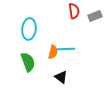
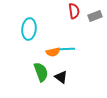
orange semicircle: rotated 64 degrees clockwise
green semicircle: moved 13 px right, 10 px down
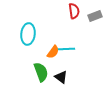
cyan ellipse: moved 1 px left, 5 px down
orange semicircle: rotated 40 degrees counterclockwise
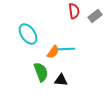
gray rectangle: rotated 16 degrees counterclockwise
cyan ellipse: rotated 40 degrees counterclockwise
black triangle: moved 3 px down; rotated 32 degrees counterclockwise
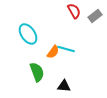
red semicircle: rotated 21 degrees counterclockwise
cyan line: rotated 18 degrees clockwise
green semicircle: moved 4 px left
black triangle: moved 3 px right, 6 px down
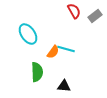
green semicircle: rotated 18 degrees clockwise
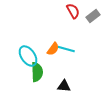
red semicircle: moved 1 px left
gray rectangle: moved 2 px left
cyan ellipse: moved 22 px down
orange semicircle: moved 3 px up
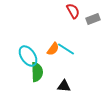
gray rectangle: moved 3 px down; rotated 16 degrees clockwise
cyan line: rotated 18 degrees clockwise
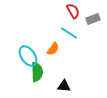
cyan line: moved 3 px right, 16 px up
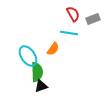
red semicircle: moved 3 px down
cyan line: rotated 24 degrees counterclockwise
black triangle: moved 23 px left; rotated 24 degrees counterclockwise
